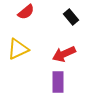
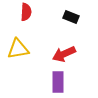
red semicircle: rotated 48 degrees counterclockwise
black rectangle: rotated 28 degrees counterclockwise
yellow triangle: rotated 15 degrees clockwise
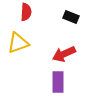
yellow triangle: moved 6 px up; rotated 10 degrees counterclockwise
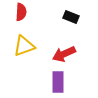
red semicircle: moved 5 px left
yellow triangle: moved 6 px right, 3 px down
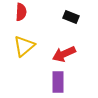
yellow triangle: rotated 20 degrees counterclockwise
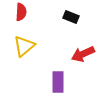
red arrow: moved 19 px right
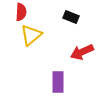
yellow triangle: moved 7 px right, 11 px up
red arrow: moved 1 px left, 2 px up
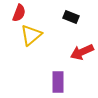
red semicircle: moved 2 px left, 1 px down; rotated 18 degrees clockwise
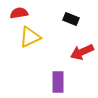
red semicircle: rotated 120 degrees counterclockwise
black rectangle: moved 2 px down
yellow triangle: moved 1 px left, 2 px down; rotated 15 degrees clockwise
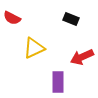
red semicircle: moved 7 px left, 5 px down; rotated 144 degrees counterclockwise
yellow triangle: moved 4 px right, 11 px down
red arrow: moved 5 px down
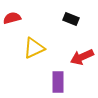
red semicircle: rotated 138 degrees clockwise
